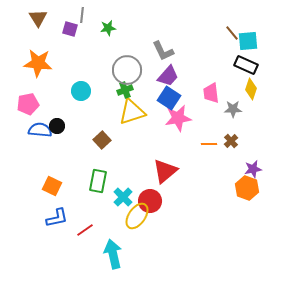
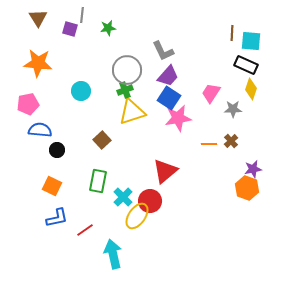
brown line: rotated 42 degrees clockwise
cyan square: moved 3 px right; rotated 10 degrees clockwise
pink trapezoid: rotated 40 degrees clockwise
black circle: moved 24 px down
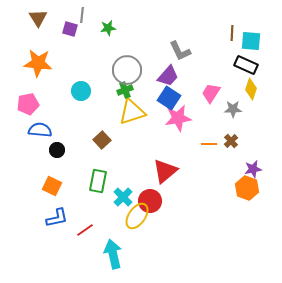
gray L-shape: moved 17 px right
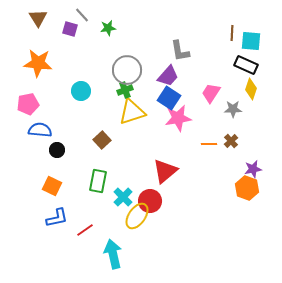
gray line: rotated 49 degrees counterclockwise
gray L-shape: rotated 15 degrees clockwise
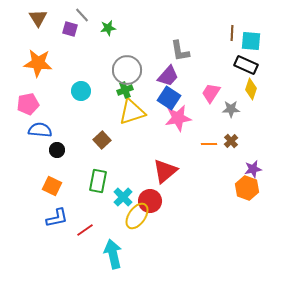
gray star: moved 2 px left
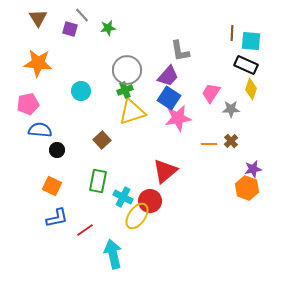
cyan cross: rotated 18 degrees counterclockwise
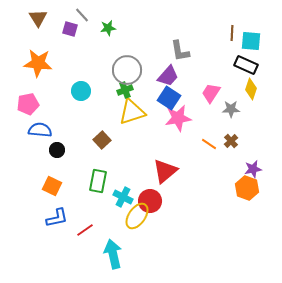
orange line: rotated 35 degrees clockwise
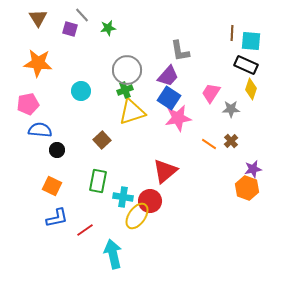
cyan cross: rotated 18 degrees counterclockwise
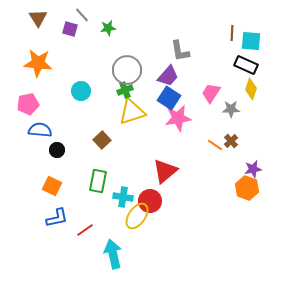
orange line: moved 6 px right, 1 px down
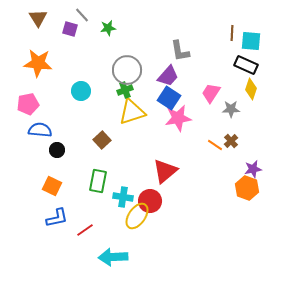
cyan arrow: moved 3 px down; rotated 80 degrees counterclockwise
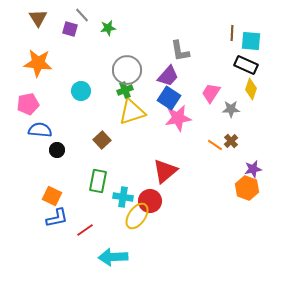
orange square: moved 10 px down
